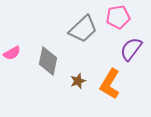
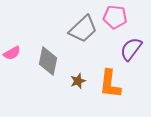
pink pentagon: moved 3 px left; rotated 15 degrees clockwise
orange L-shape: rotated 24 degrees counterclockwise
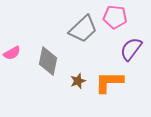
orange L-shape: moved 1 px left, 2 px up; rotated 84 degrees clockwise
